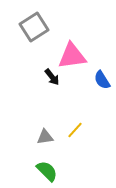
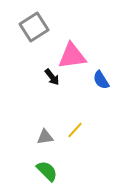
blue semicircle: moved 1 px left
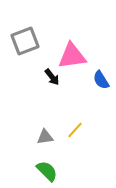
gray square: moved 9 px left, 14 px down; rotated 12 degrees clockwise
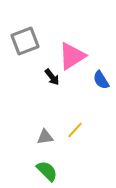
pink triangle: rotated 24 degrees counterclockwise
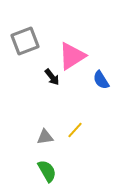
green semicircle: rotated 15 degrees clockwise
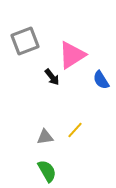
pink triangle: moved 1 px up
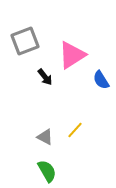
black arrow: moved 7 px left
gray triangle: rotated 36 degrees clockwise
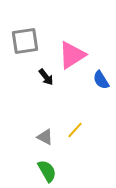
gray square: rotated 12 degrees clockwise
black arrow: moved 1 px right
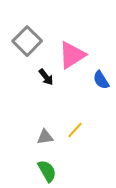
gray square: moved 2 px right; rotated 36 degrees counterclockwise
gray triangle: rotated 36 degrees counterclockwise
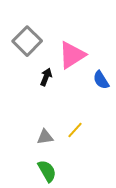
black arrow: rotated 120 degrees counterclockwise
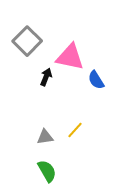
pink triangle: moved 2 px left, 2 px down; rotated 44 degrees clockwise
blue semicircle: moved 5 px left
